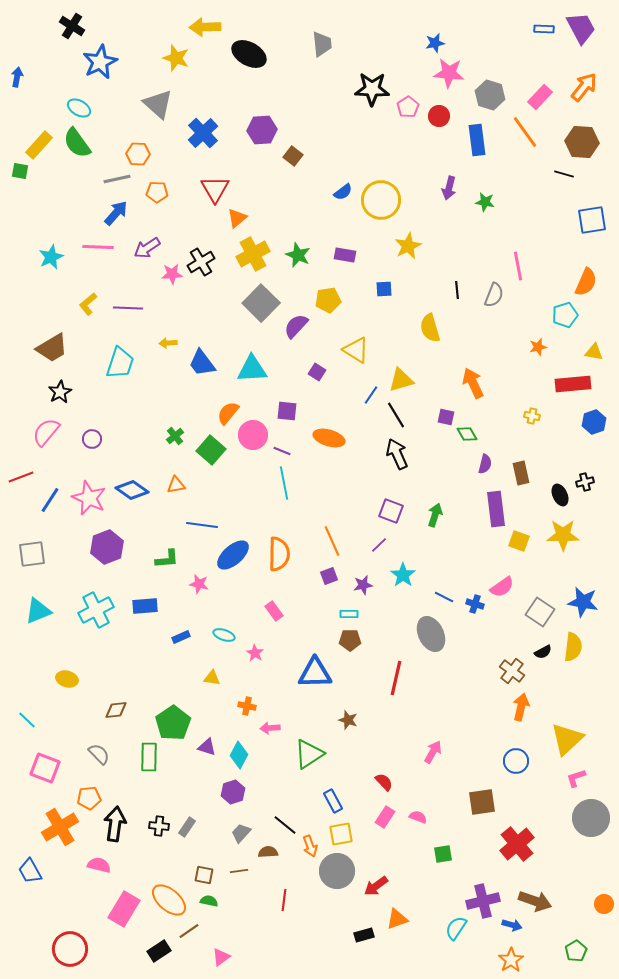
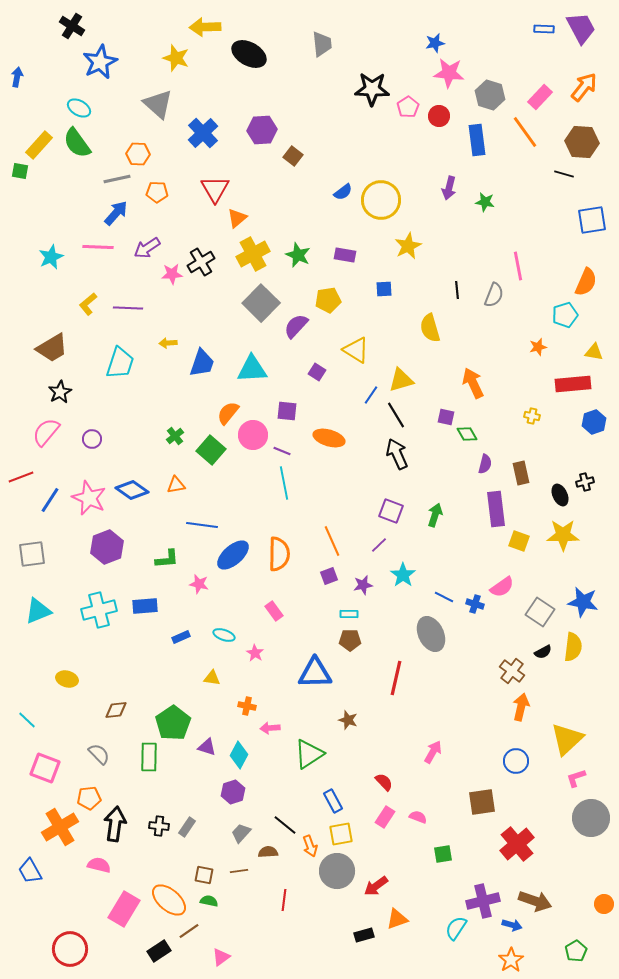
blue trapezoid at (202, 363): rotated 124 degrees counterclockwise
cyan cross at (96, 610): moved 3 px right; rotated 12 degrees clockwise
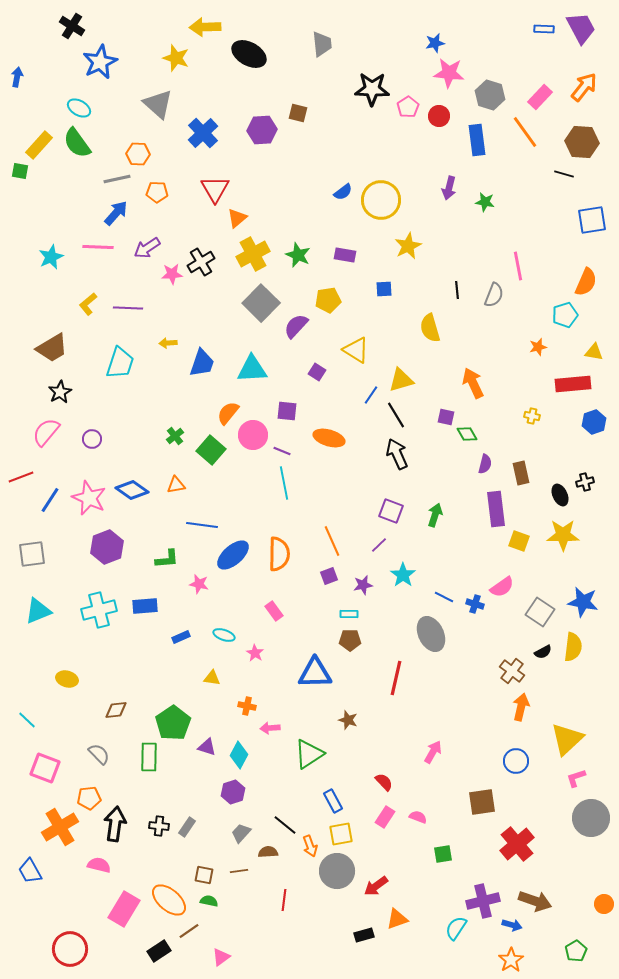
brown square at (293, 156): moved 5 px right, 43 px up; rotated 24 degrees counterclockwise
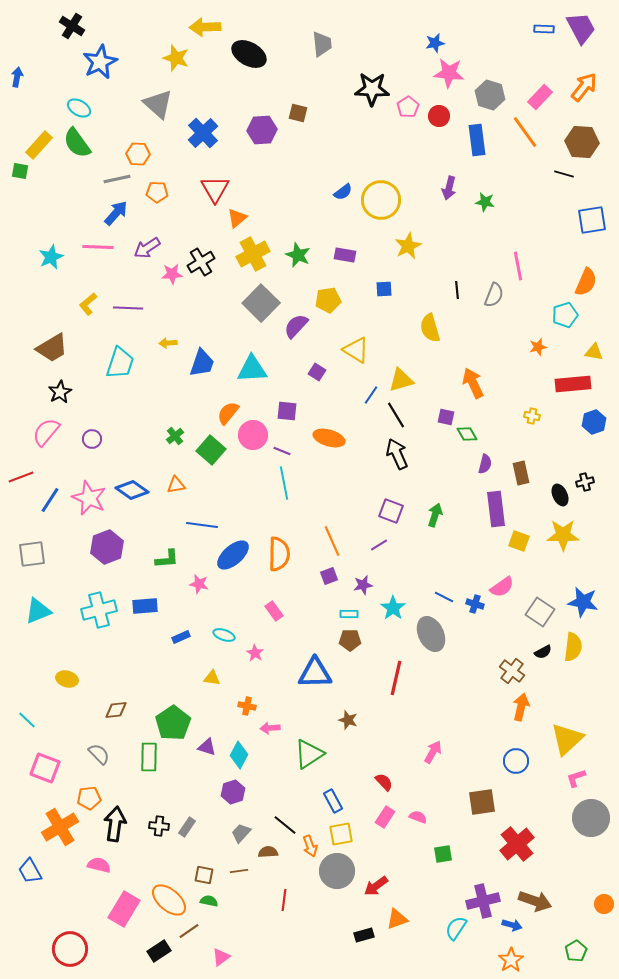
purple line at (379, 545): rotated 12 degrees clockwise
cyan star at (403, 575): moved 10 px left, 33 px down
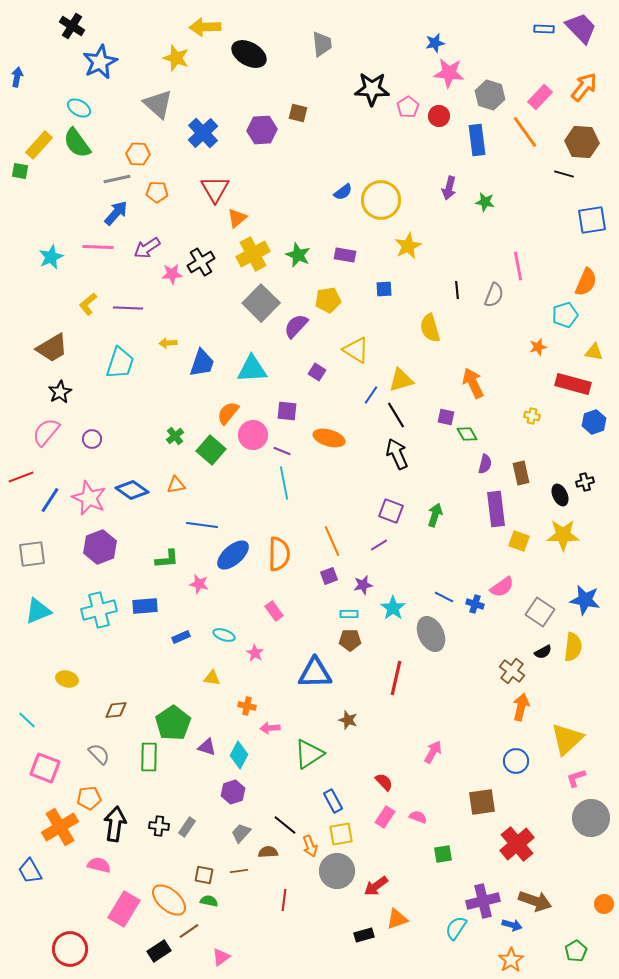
purple trapezoid at (581, 28): rotated 16 degrees counterclockwise
red rectangle at (573, 384): rotated 20 degrees clockwise
purple hexagon at (107, 547): moved 7 px left
blue star at (583, 602): moved 2 px right, 2 px up
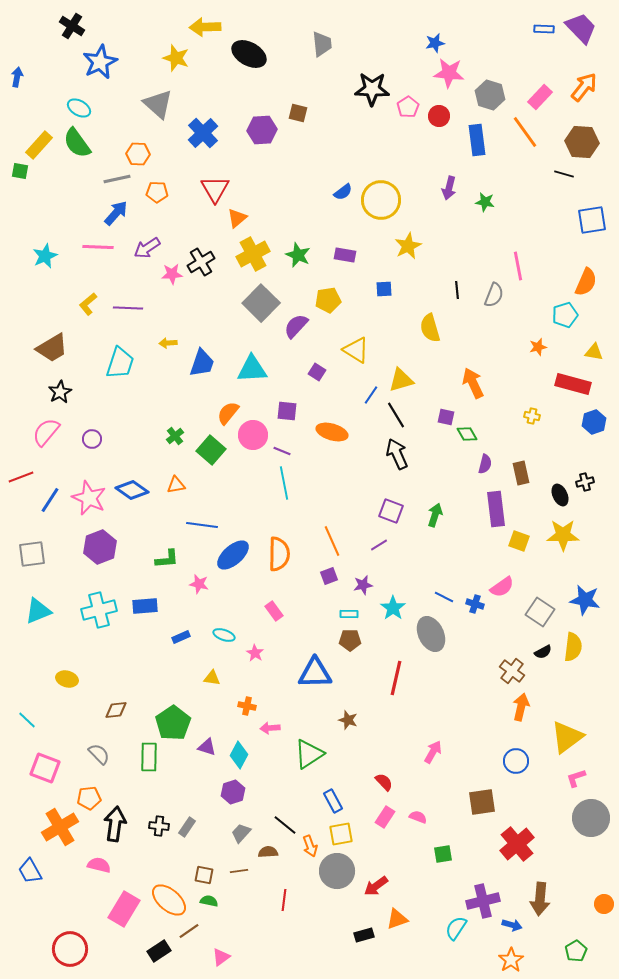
cyan star at (51, 257): moved 6 px left, 1 px up
orange ellipse at (329, 438): moved 3 px right, 6 px up
yellow triangle at (567, 739): moved 2 px up; rotated 6 degrees clockwise
brown arrow at (535, 901): moved 5 px right, 2 px up; rotated 76 degrees clockwise
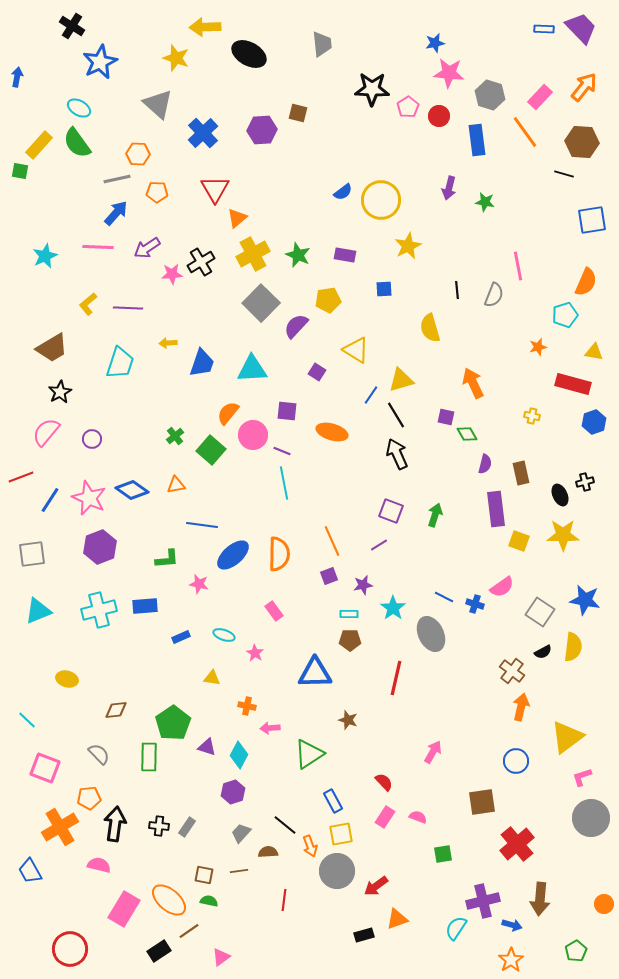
pink L-shape at (576, 778): moved 6 px right, 1 px up
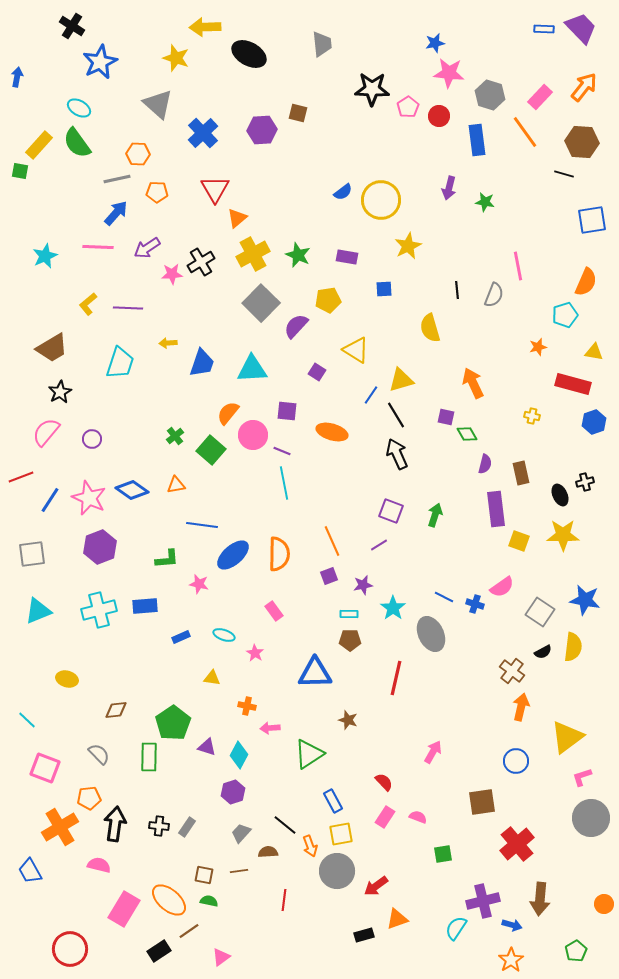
purple rectangle at (345, 255): moved 2 px right, 2 px down
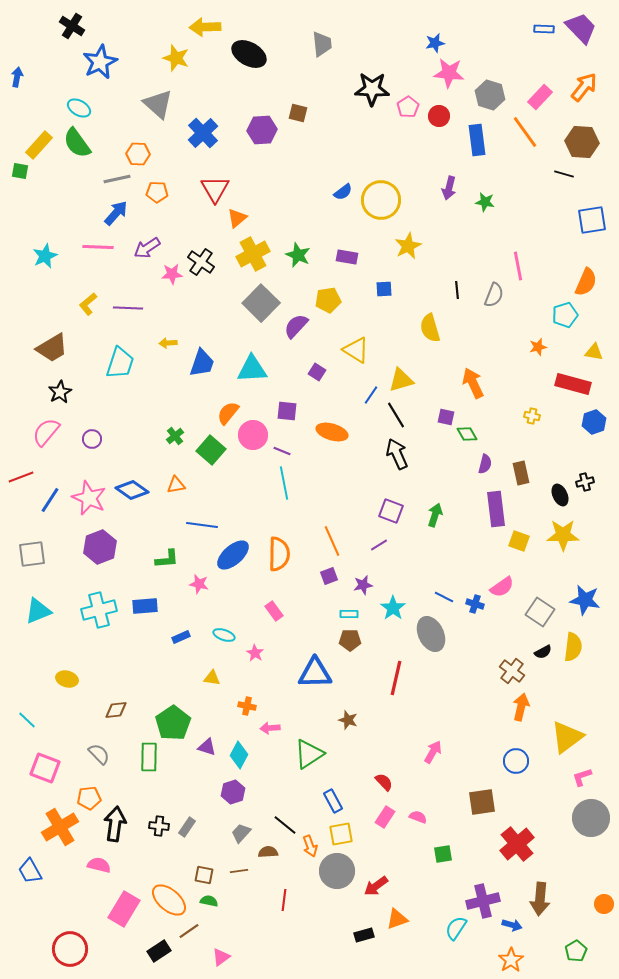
black cross at (201, 262): rotated 24 degrees counterclockwise
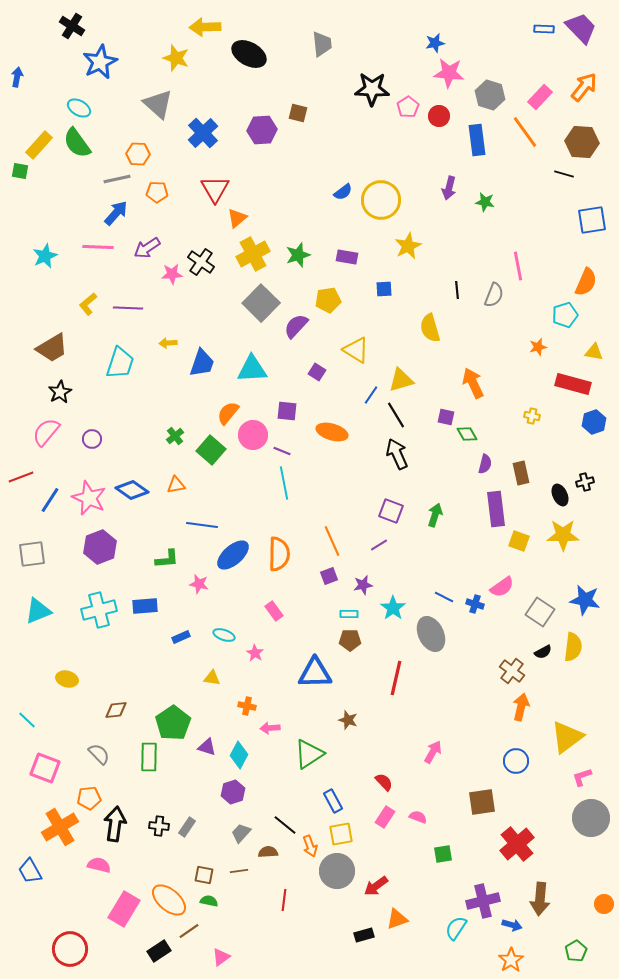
green star at (298, 255): rotated 30 degrees clockwise
